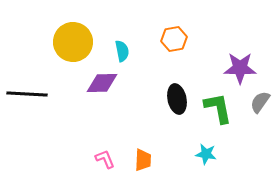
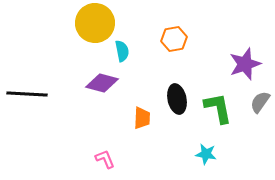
yellow circle: moved 22 px right, 19 px up
purple star: moved 5 px right, 4 px up; rotated 20 degrees counterclockwise
purple diamond: rotated 16 degrees clockwise
orange trapezoid: moved 1 px left, 42 px up
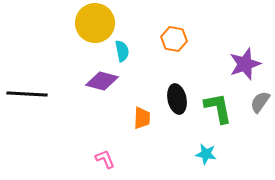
orange hexagon: rotated 20 degrees clockwise
purple diamond: moved 2 px up
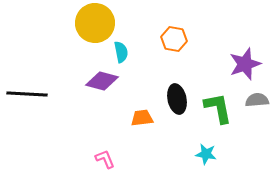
cyan semicircle: moved 1 px left, 1 px down
gray semicircle: moved 3 px left, 2 px up; rotated 50 degrees clockwise
orange trapezoid: rotated 100 degrees counterclockwise
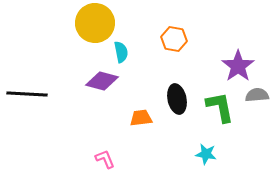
purple star: moved 7 px left, 2 px down; rotated 16 degrees counterclockwise
gray semicircle: moved 5 px up
green L-shape: moved 2 px right, 1 px up
orange trapezoid: moved 1 px left
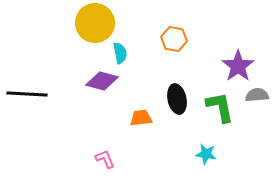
cyan semicircle: moved 1 px left, 1 px down
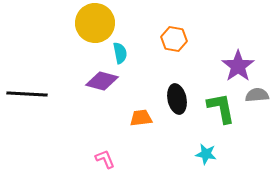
green L-shape: moved 1 px right, 1 px down
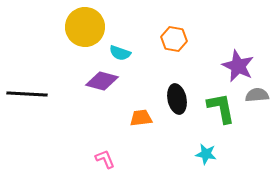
yellow circle: moved 10 px left, 4 px down
cyan semicircle: rotated 120 degrees clockwise
purple star: rotated 12 degrees counterclockwise
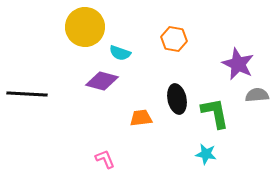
purple star: moved 2 px up
green L-shape: moved 6 px left, 5 px down
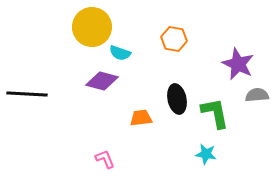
yellow circle: moved 7 px right
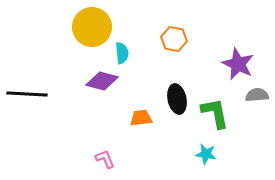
cyan semicircle: moved 2 px right; rotated 115 degrees counterclockwise
